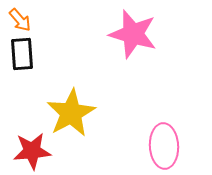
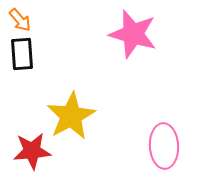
yellow star: moved 3 px down
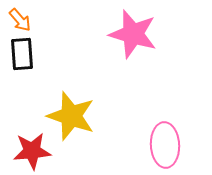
yellow star: rotated 24 degrees counterclockwise
pink ellipse: moved 1 px right, 1 px up
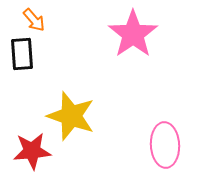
orange arrow: moved 14 px right
pink star: rotated 21 degrees clockwise
